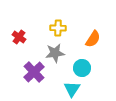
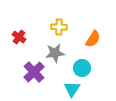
yellow cross: moved 1 px right, 1 px up
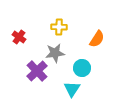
orange semicircle: moved 4 px right
purple cross: moved 3 px right, 1 px up
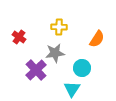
purple cross: moved 1 px left, 1 px up
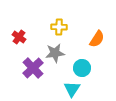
purple cross: moved 3 px left, 2 px up
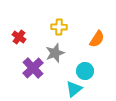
gray star: rotated 12 degrees counterclockwise
cyan circle: moved 3 px right, 3 px down
cyan triangle: moved 2 px right; rotated 18 degrees clockwise
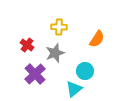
red cross: moved 8 px right, 8 px down
purple cross: moved 2 px right, 6 px down
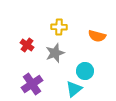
orange semicircle: moved 3 px up; rotated 72 degrees clockwise
purple cross: moved 3 px left, 10 px down; rotated 10 degrees clockwise
